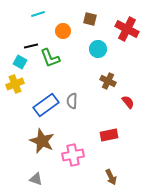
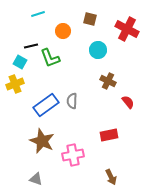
cyan circle: moved 1 px down
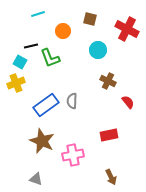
yellow cross: moved 1 px right, 1 px up
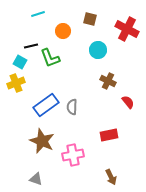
gray semicircle: moved 6 px down
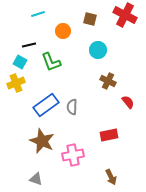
red cross: moved 2 px left, 14 px up
black line: moved 2 px left, 1 px up
green L-shape: moved 1 px right, 4 px down
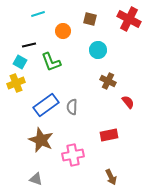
red cross: moved 4 px right, 4 px down
brown star: moved 1 px left, 1 px up
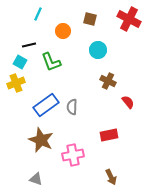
cyan line: rotated 48 degrees counterclockwise
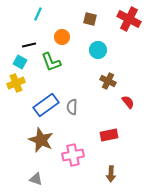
orange circle: moved 1 px left, 6 px down
brown arrow: moved 3 px up; rotated 28 degrees clockwise
